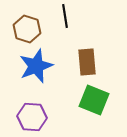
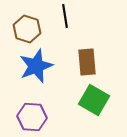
green square: rotated 8 degrees clockwise
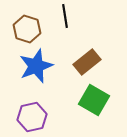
brown rectangle: rotated 56 degrees clockwise
purple hexagon: rotated 16 degrees counterclockwise
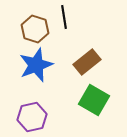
black line: moved 1 px left, 1 px down
brown hexagon: moved 8 px right
blue star: moved 1 px up
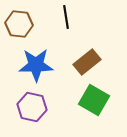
black line: moved 2 px right
brown hexagon: moved 16 px left, 5 px up; rotated 12 degrees counterclockwise
blue star: rotated 20 degrees clockwise
purple hexagon: moved 10 px up; rotated 24 degrees clockwise
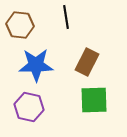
brown hexagon: moved 1 px right, 1 px down
brown rectangle: rotated 24 degrees counterclockwise
green square: rotated 32 degrees counterclockwise
purple hexagon: moved 3 px left
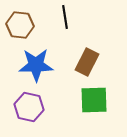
black line: moved 1 px left
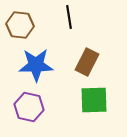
black line: moved 4 px right
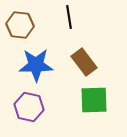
brown rectangle: moved 3 px left; rotated 64 degrees counterclockwise
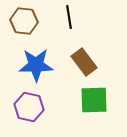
brown hexagon: moved 4 px right, 4 px up
